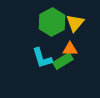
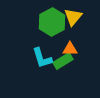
yellow triangle: moved 2 px left, 6 px up
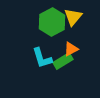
orange triangle: moved 1 px right; rotated 28 degrees counterclockwise
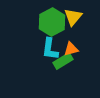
orange triangle: rotated 14 degrees clockwise
cyan L-shape: moved 8 px right, 9 px up; rotated 25 degrees clockwise
